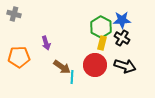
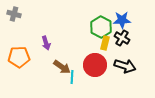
yellow rectangle: moved 3 px right
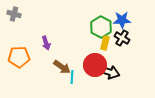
black arrow: moved 16 px left, 6 px down
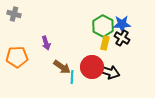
blue star: moved 4 px down
green hexagon: moved 2 px right, 1 px up
orange pentagon: moved 2 px left
red circle: moved 3 px left, 2 px down
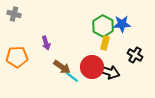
black cross: moved 13 px right, 17 px down
cyan line: rotated 56 degrees counterclockwise
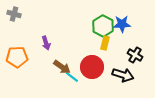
black arrow: moved 14 px right, 3 px down
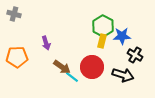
blue star: moved 12 px down
yellow rectangle: moved 3 px left, 2 px up
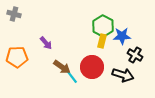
purple arrow: rotated 24 degrees counterclockwise
cyan line: rotated 16 degrees clockwise
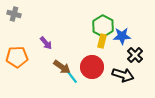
black cross: rotated 14 degrees clockwise
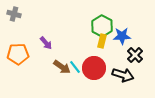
green hexagon: moved 1 px left
orange pentagon: moved 1 px right, 3 px up
red circle: moved 2 px right, 1 px down
cyan line: moved 3 px right, 10 px up
